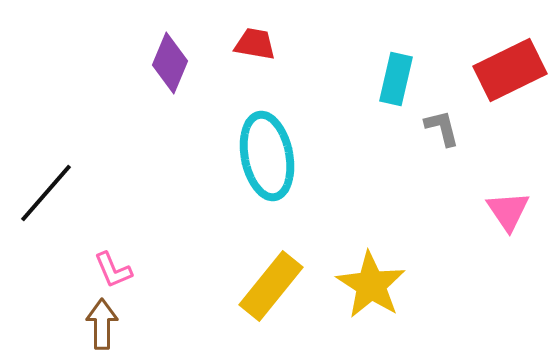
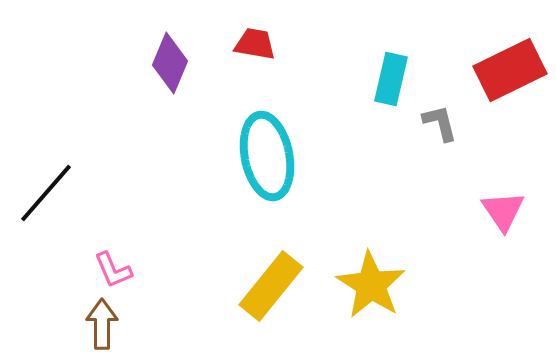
cyan rectangle: moved 5 px left
gray L-shape: moved 2 px left, 5 px up
pink triangle: moved 5 px left
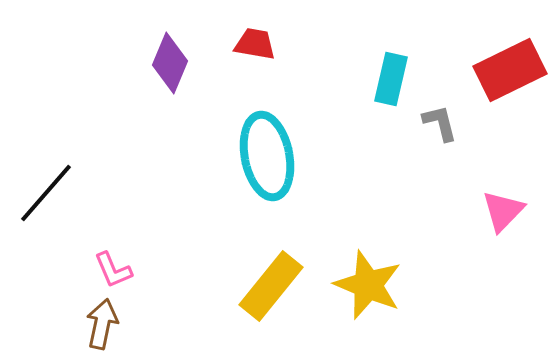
pink triangle: rotated 18 degrees clockwise
yellow star: moved 3 px left; rotated 10 degrees counterclockwise
brown arrow: rotated 12 degrees clockwise
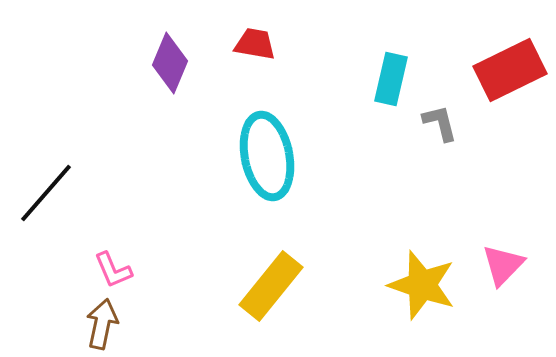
pink triangle: moved 54 px down
yellow star: moved 54 px right; rotated 4 degrees counterclockwise
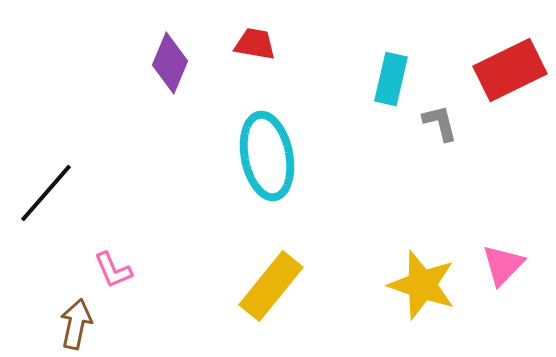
brown arrow: moved 26 px left
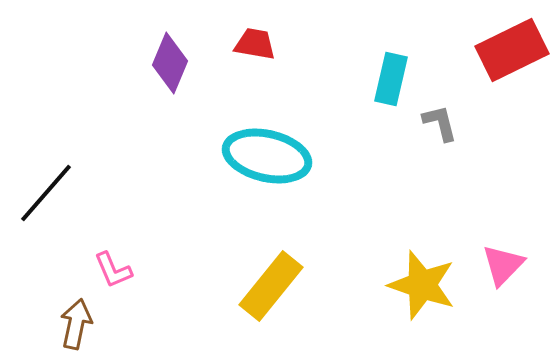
red rectangle: moved 2 px right, 20 px up
cyan ellipse: rotated 66 degrees counterclockwise
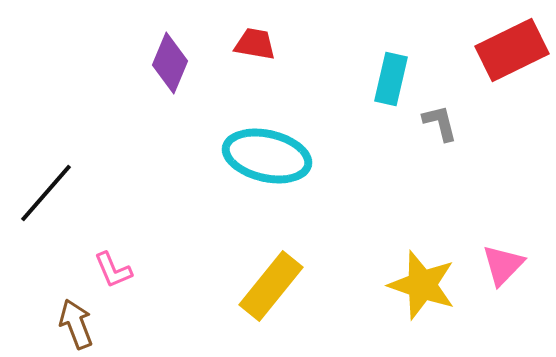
brown arrow: rotated 33 degrees counterclockwise
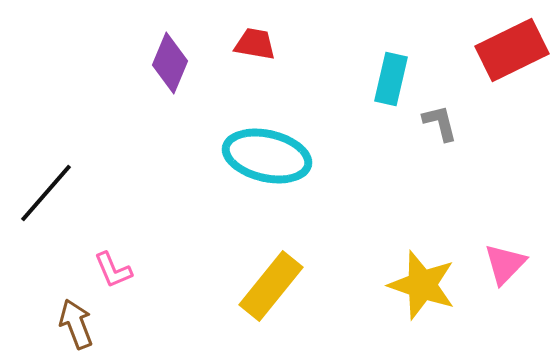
pink triangle: moved 2 px right, 1 px up
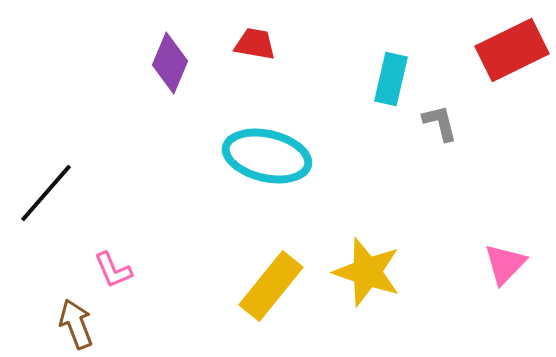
yellow star: moved 55 px left, 13 px up
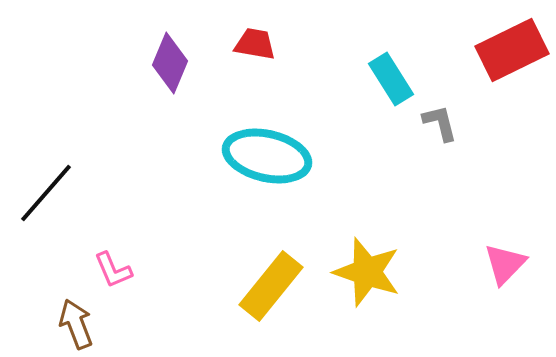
cyan rectangle: rotated 45 degrees counterclockwise
